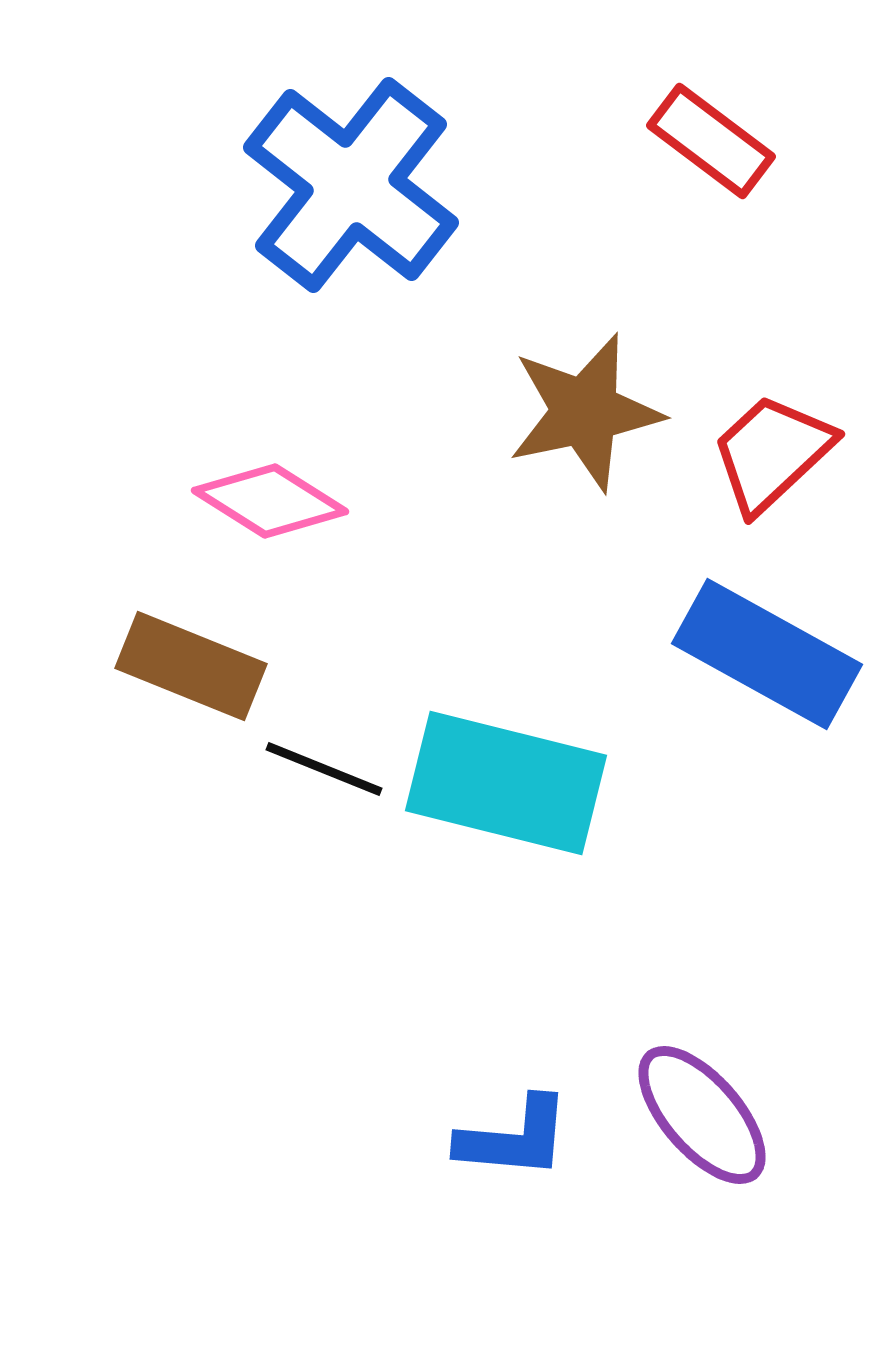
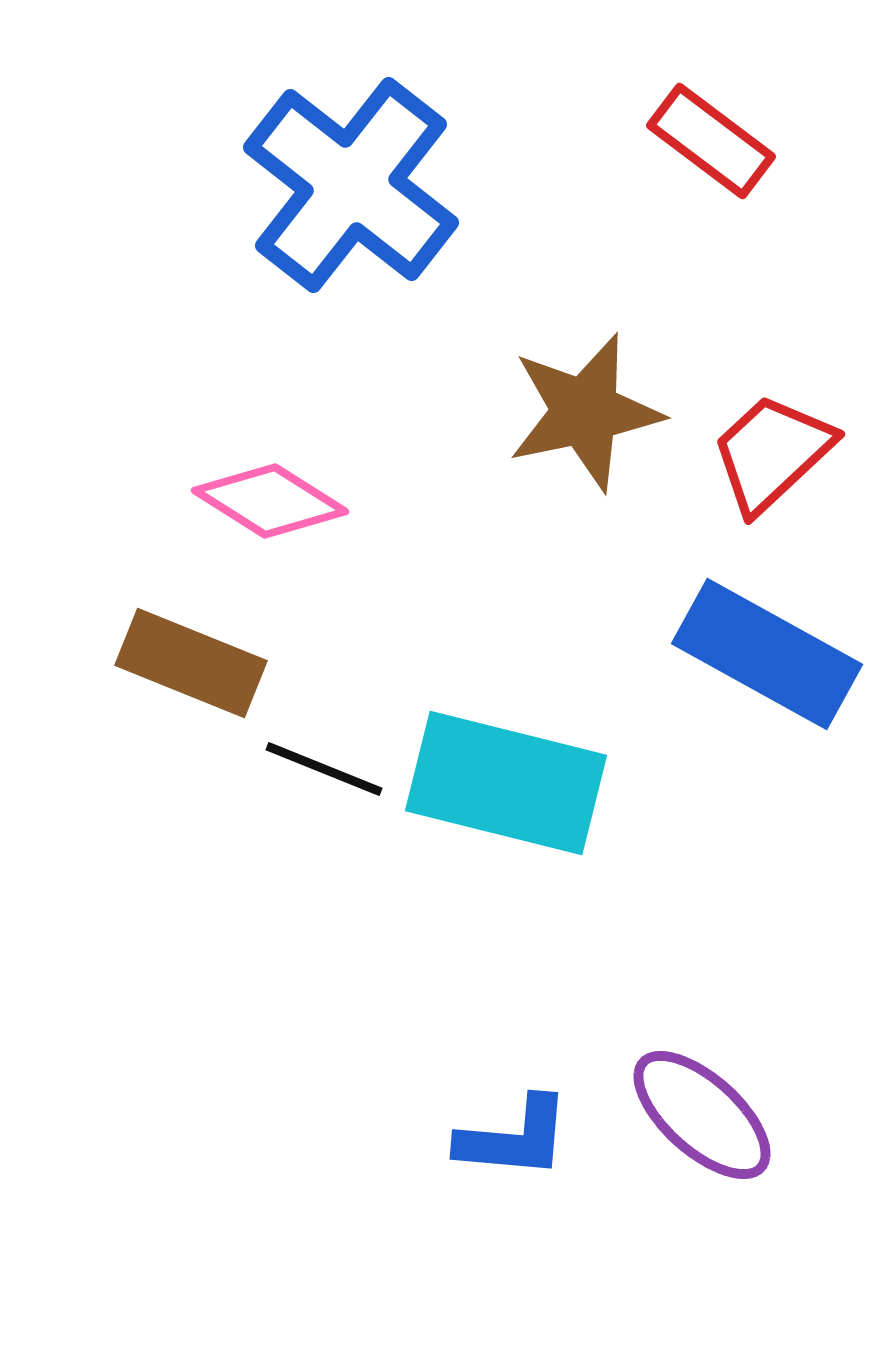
brown rectangle: moved 3 px up
purple ellipse: rotated 7 degrees counterclockwise
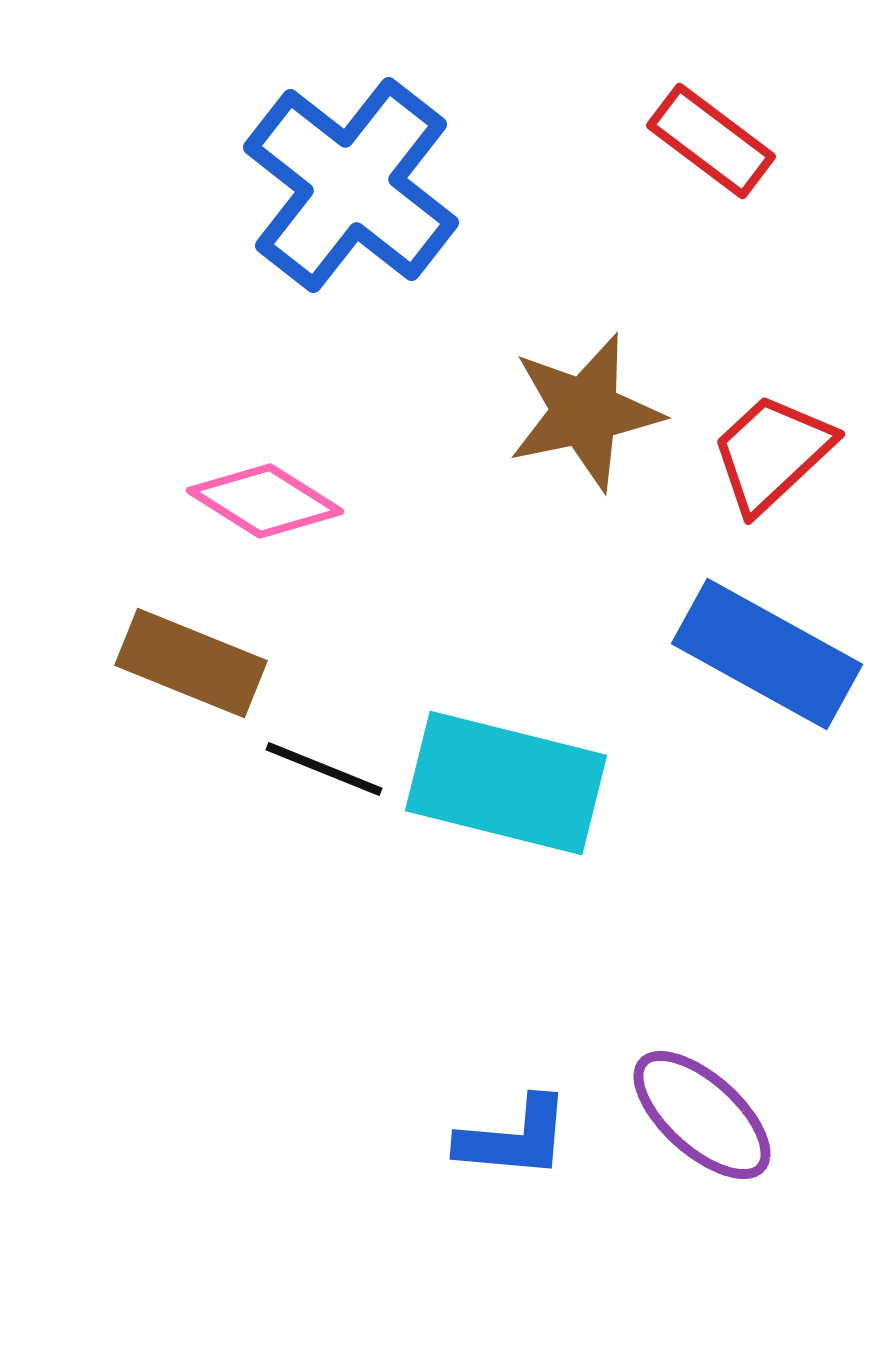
pink diamond: moved 5 px left
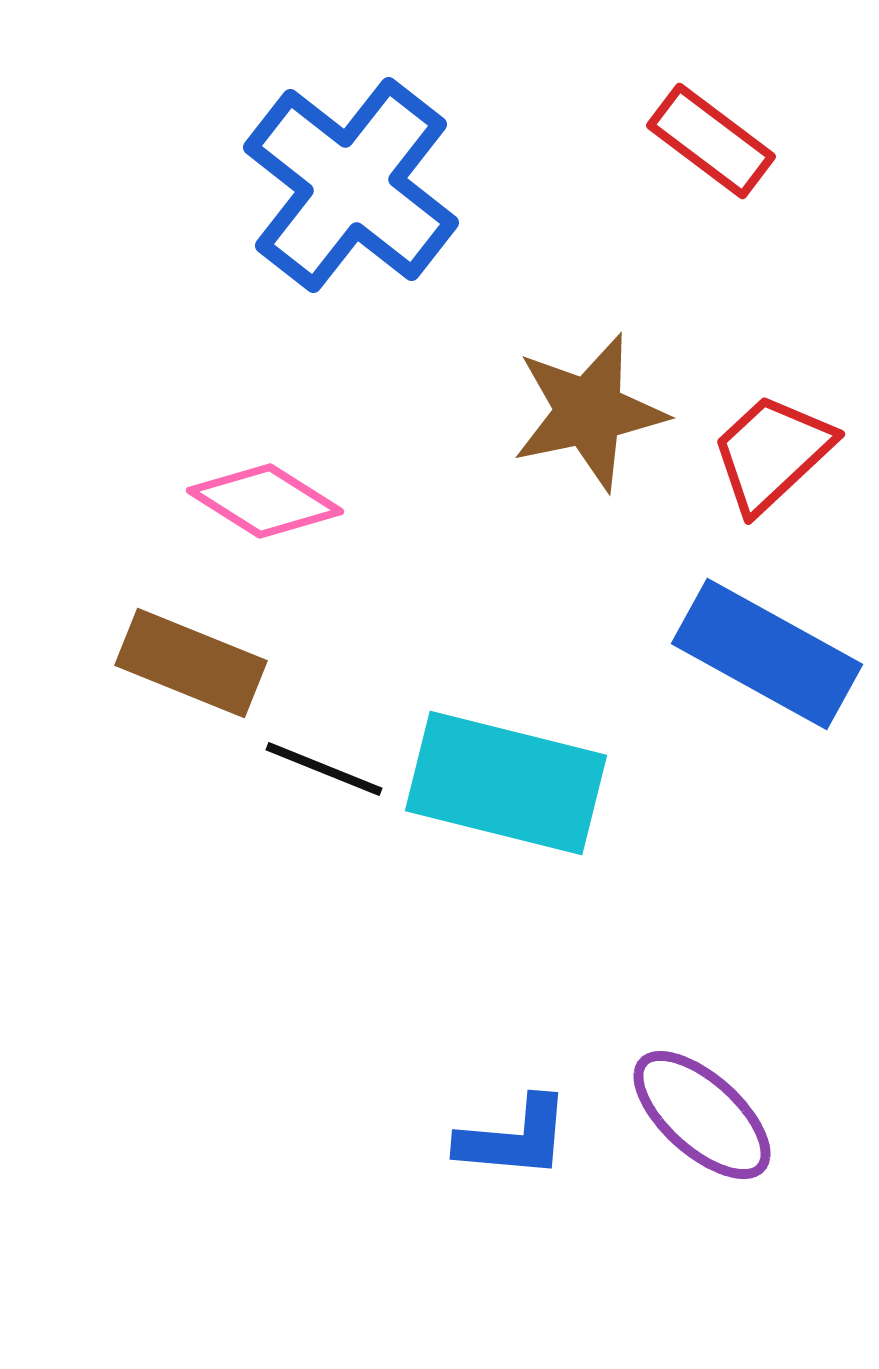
brown star: moved 4 px right
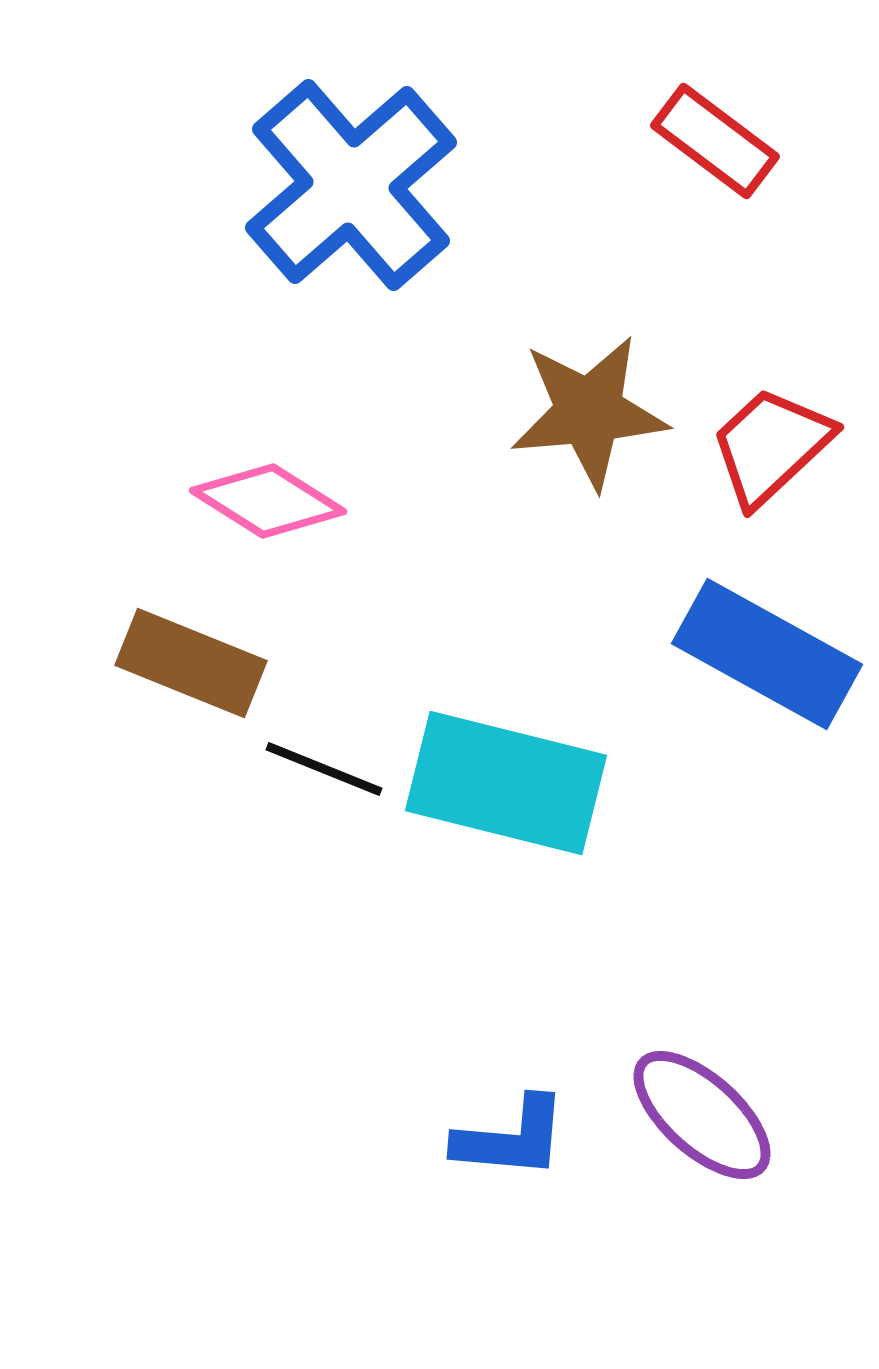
red rectangle: moved 4 px right
blue cross: rotated 11 degrees clockwise
brown star: rotated 7 degrees clockwise
red trapezoid: moved 1 px left, 7 px up
pink diamond: moved 3 px right
blue L-shape: moved 3 px left
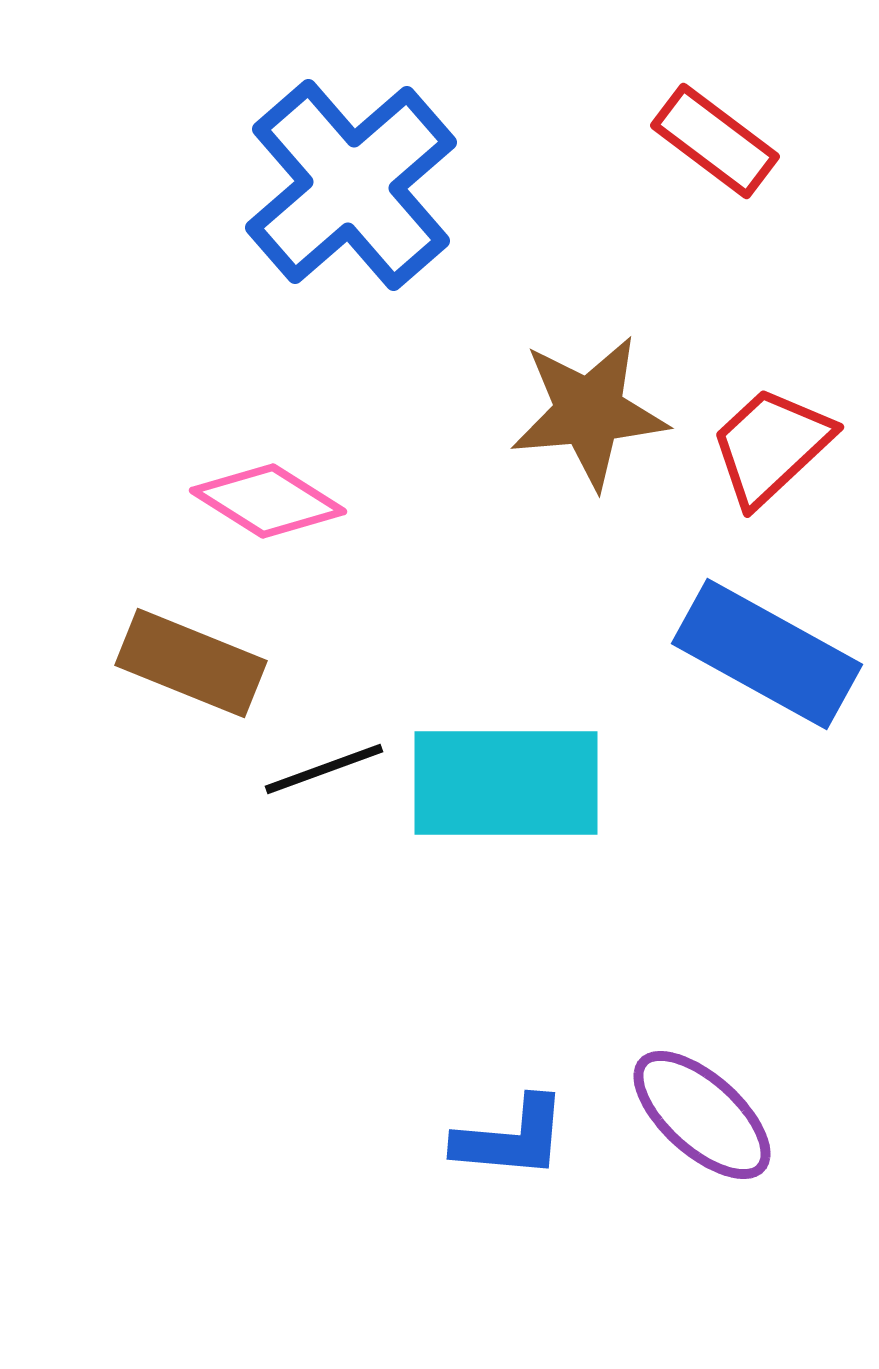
black line: rotated 42 degrees counterclockwise
cyan rectangle: rotated 14 degrees counterclockwise
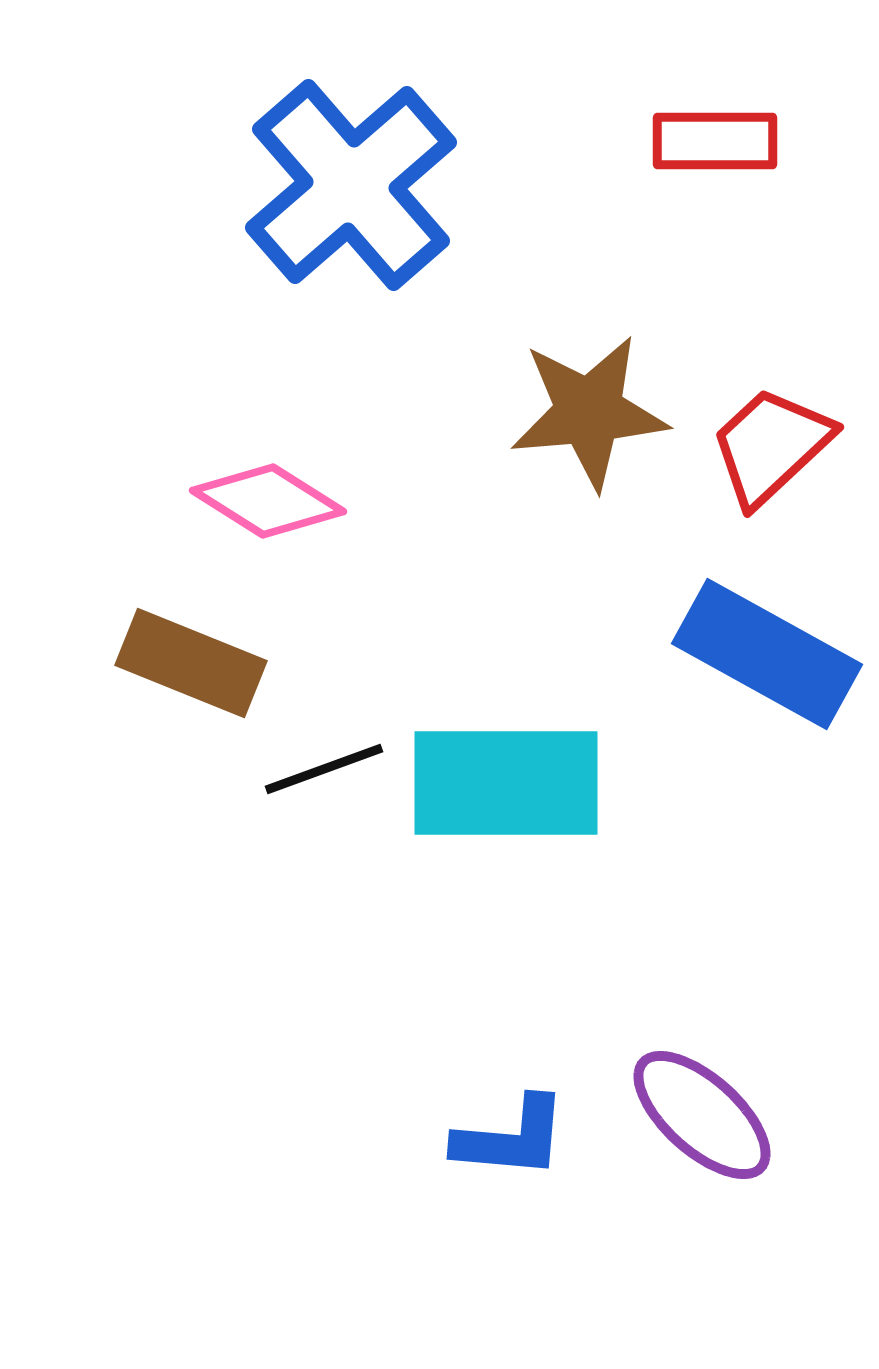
red rectangle: rotated 37 degrees counterclockwise
